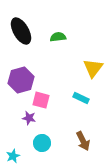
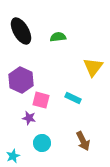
yellow triangle: moved 1 px up
purple hexagon: rotated 20 degrees counterclockwise
cyan rectangle: moved 8 px left
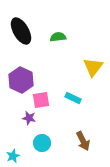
pink square: rotated 24 degrees counterclockwise
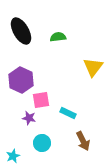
cyan rectangle: moved 5 px left, 15 px down
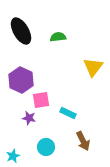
cyan circle: moved 4 px right, 4 px down
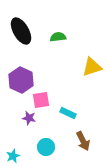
yellow triangle: moved 1 px left; rotated 35 degrees clockwise
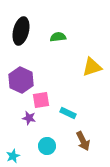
black ellipse: rotated 44 degrees clockwise
cyan circle: moved 1 px right, 1 px up
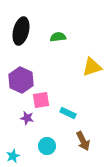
purple star: moved 2 px left
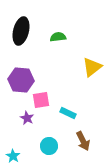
yellow triangle: rotated 20 degrees counterclockwise
purple hexagon: rotated 20 degrees counterclockwise
purple star: rotated 16 degrees clockwise
cyan circle: moved 2 px right
cyan star: rotated 16 degrees counterclockwise
